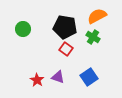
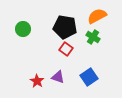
red star: moved 1 px down
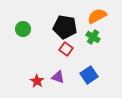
blue square: moved 2 px up
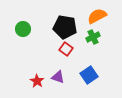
green cross: rotated 32 degrees clockwise
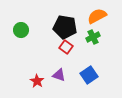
green circle: moved 2 px left, 1 px down
red square: moved 2 px up
purple triangle: moved 1 px right, 2 px up
